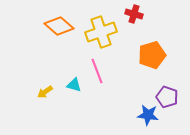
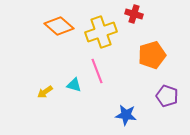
purple pentagon: moved 1 px up
blue star: moved 22 px left
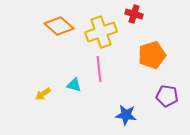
pink line: moved 2 px right, 2 px up; rotated 15 degrees clockwise
yellow arrow: moved 2 px left, 2 px down
purple pentagon: rotated 10 degrees counterclockwise
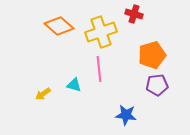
purple pentagon: moved 10 px left, 11 px up; rotated 15 degrees counterclockwise
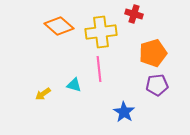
yellow cross: rotated 12 degrees clockwise
orange pentagon: moved 1 px right, 2 px up
blue star: moved 2 px left, 3 px up; rotated 25 degrees clockwise
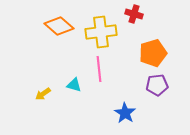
blue star: moved 1 px right, 1 px down
